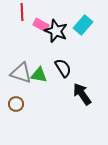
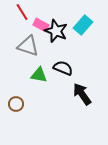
red line: rotated 30 degrees counterclockwise
black semicircle: rotated 36 degrees counterclockwise
gray triangle: moved 7 px right, 27 px up
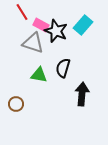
gray triangle: moved 5 px right, 3 px up
black semicircle: rotated 96 degrees counterclockwise
black arrow: rotated 40 degrees clockwise
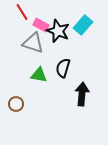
black star: moved 2 px right
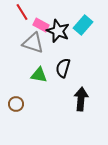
black arrow: moved 1 px left, 5 px down
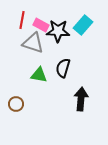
red line: moved 8 px down; rotated 42 degrees clockwise
black star: rotated 20 degrees counterclockwise
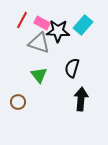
red line: rotated 18 degrees clockwise
pink rectangle: moved 1 px right, 2 px up
gray triangle: moved 6 px right
black semicircle: moved 9 px right
green triangle: rotated 42 degrees clockwise
brown circle: moved 2 px right, 2 px up
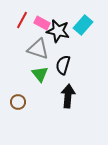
black star: rotated 10 degrees clockwise
gray triangle: moved 1 px left, 6 px down
black semicircle: moved 9 px left, 3 px up
green triangle: moved 1 px right, 1 px up
black arrow: moved 13 px left, 3 px up
